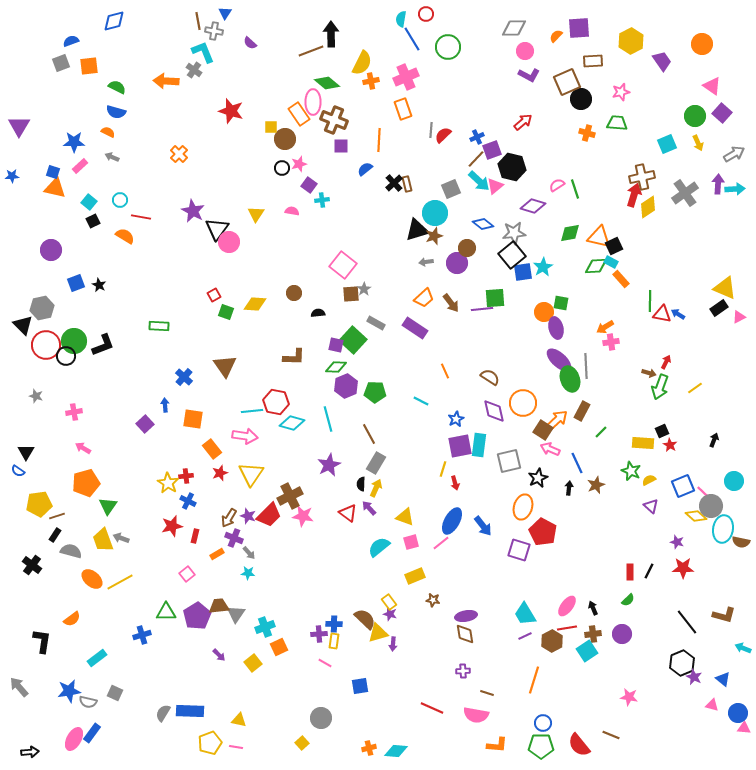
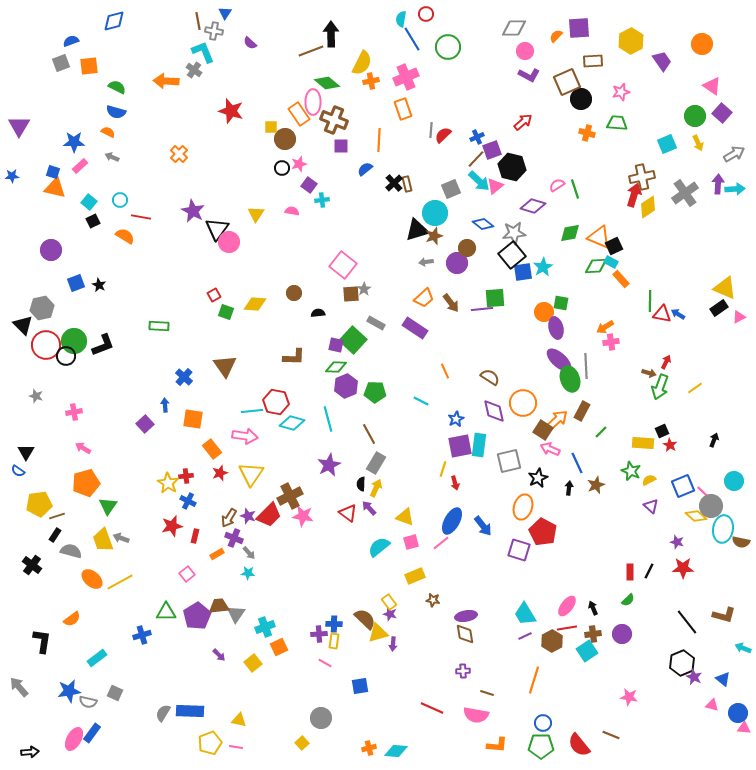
orange triangle at (599, 237): rotated 10 degrees clockwise
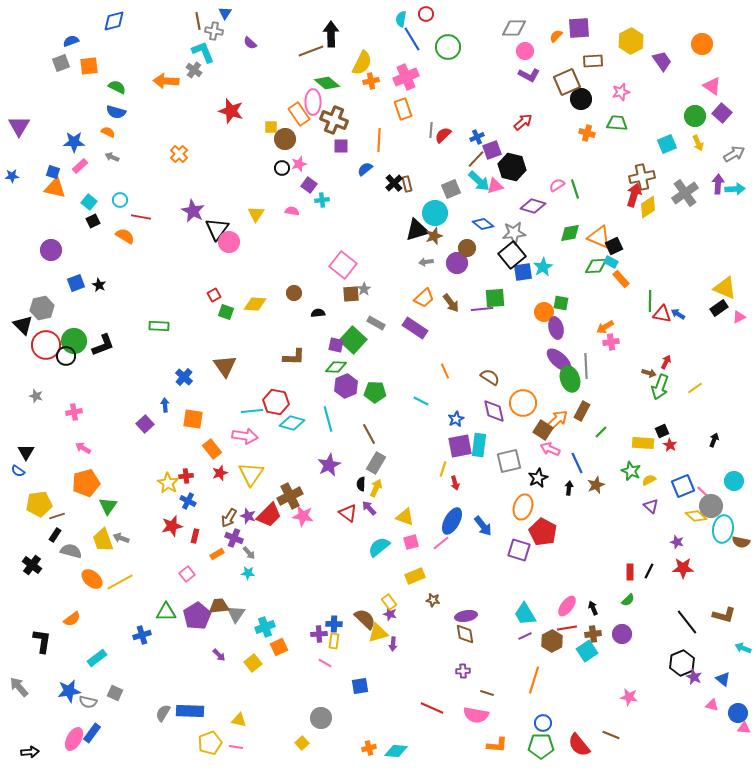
pink triangle at (495, 186): rotated 24 degrees clockwise
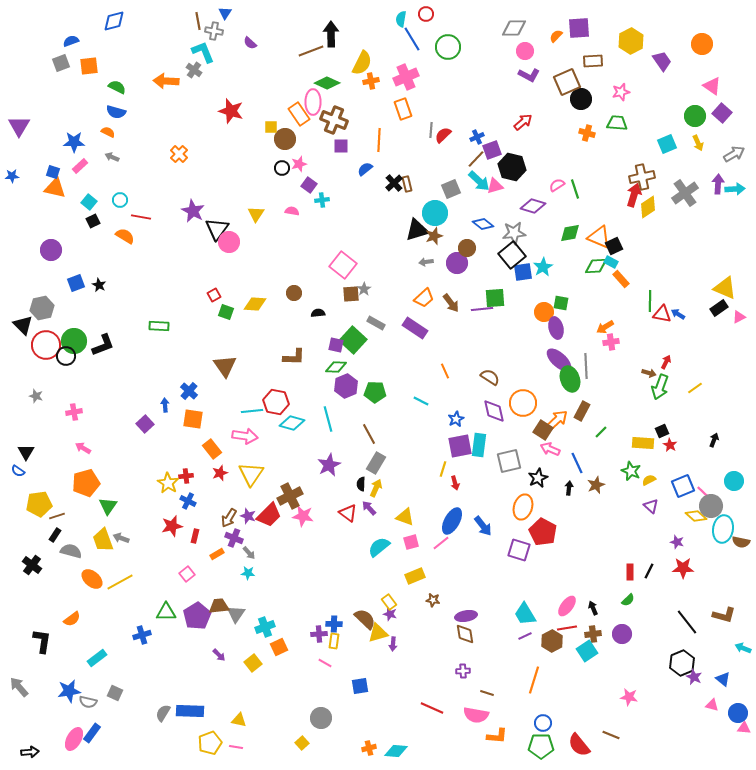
green diamond at (327, 83): rotated 15 degrees counterclockwise
blue cross at (184, 377): moved 5 px right, 14 px down
orange L-shape at (497, 745): moved 9 px up
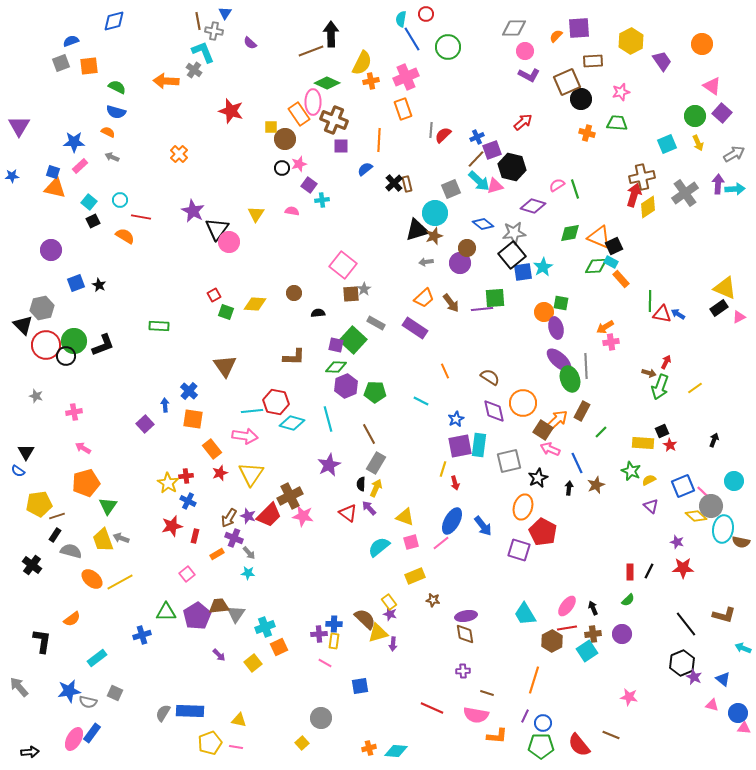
purple circle at (457, 263): moved 3 px right
black line at (687, 622): moved 1 px left, 2 px down
purple line at (525, 636): moved 80 px down; rotated 40 degrees counterclockwise
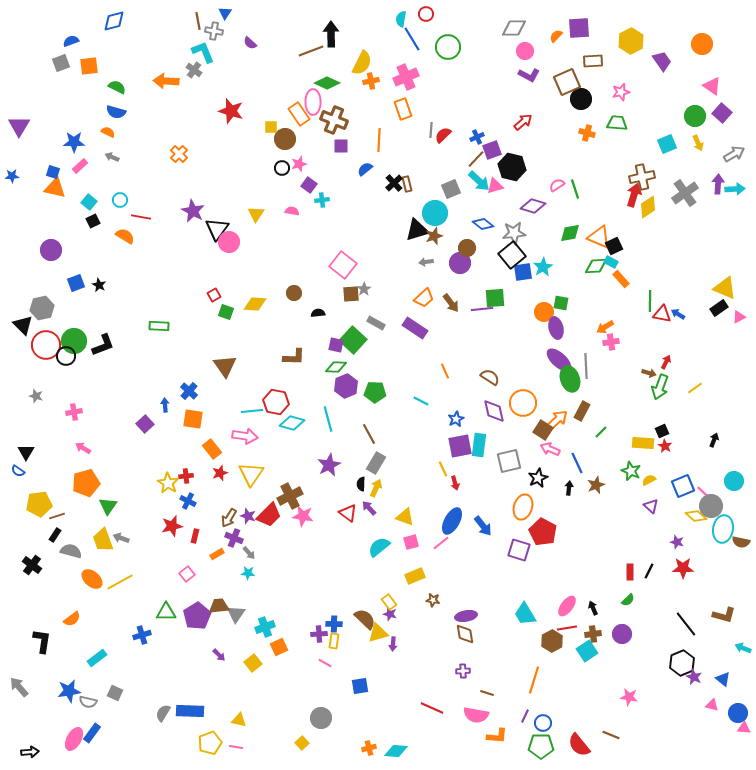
red star at (670, 445): moved 5 px left, 1 px down
yellow line at (443, 469): rotated 42 degrees counterclockwise
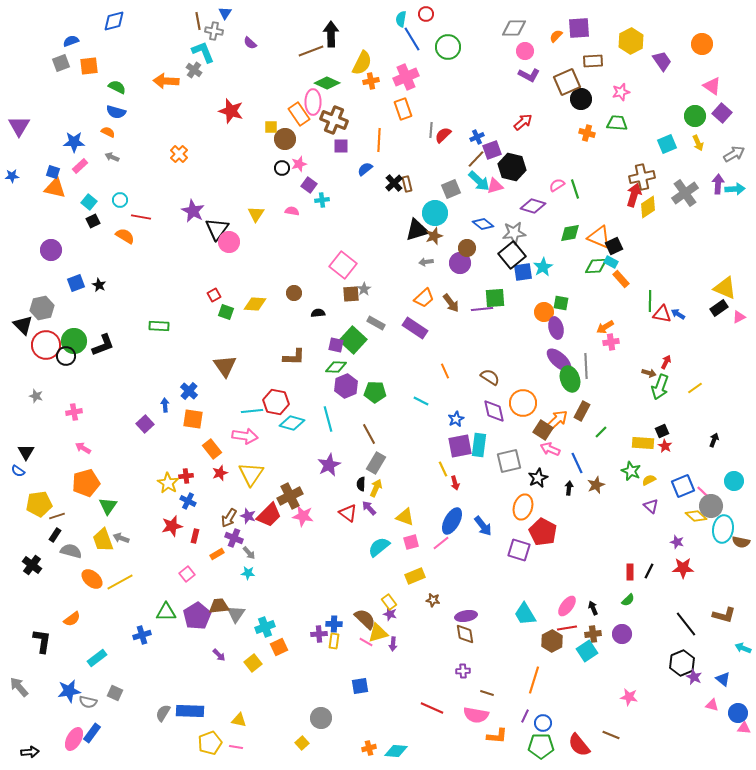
pink line at (325, 663): moved 41 px right, 21 px up
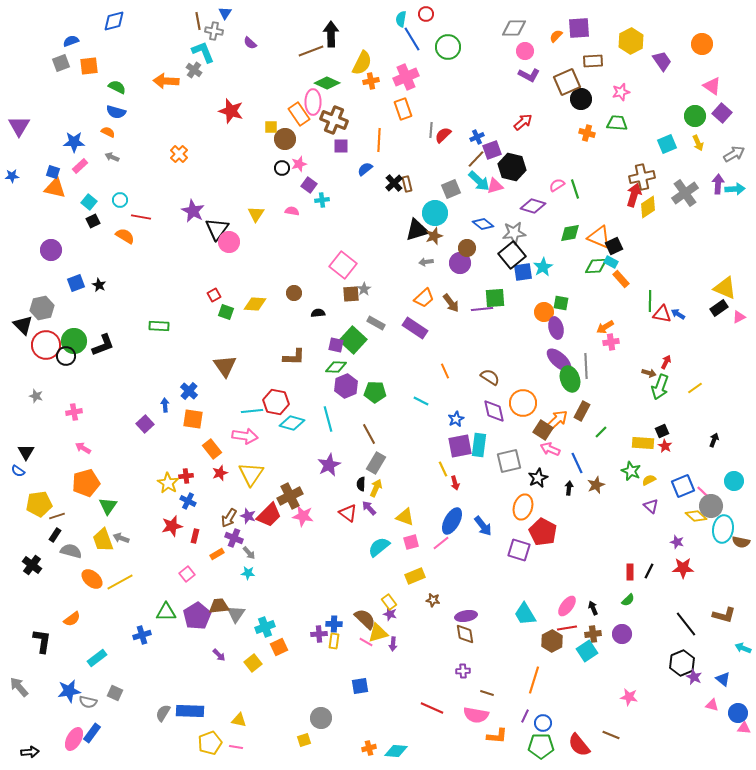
yellow square at (302, 743): moved 2 px right, 3 px up; rotated 24 degrees clockwise
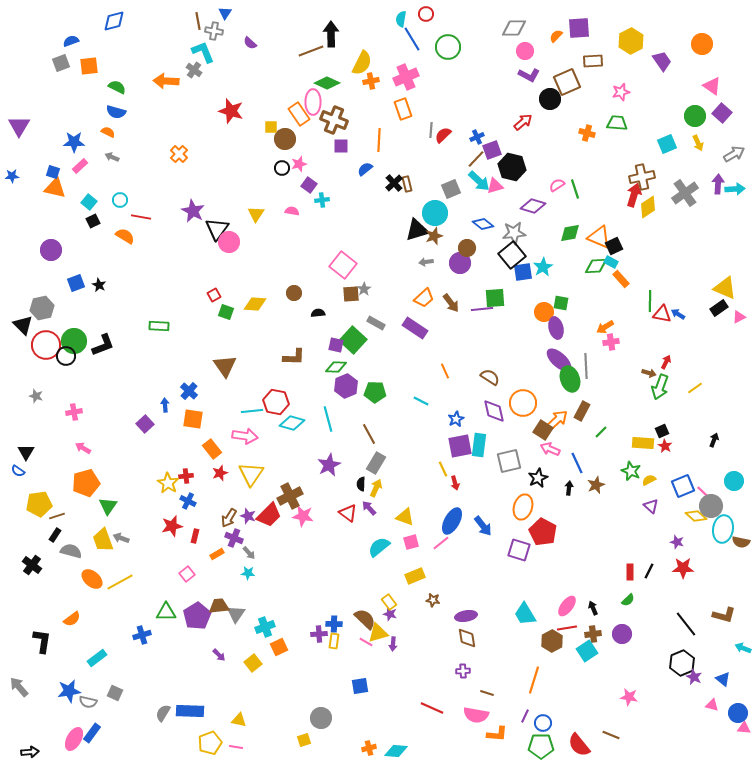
black circle at (581, 99): moved 31 px left
brown diamond at (465, 634): moved 2 px right, 4 px down
orange L-shape at (497, 736): moved 2 px up
